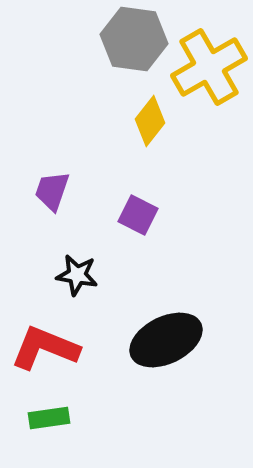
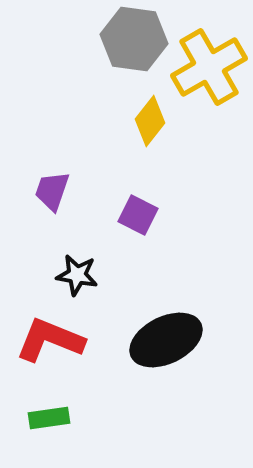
red L-shape: moved 5 px right, 8 px up
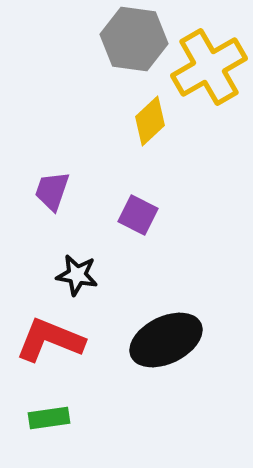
yellow diamond: rotated 9 degrees clockwise
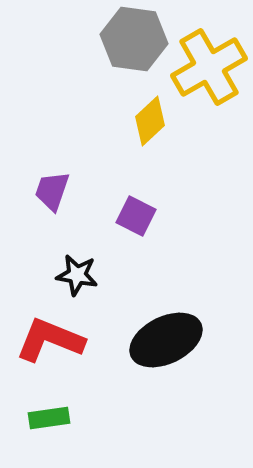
purple square: moved 2 px left, 1 px down
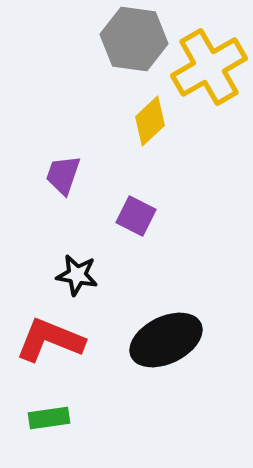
purple trapezoid: moved 11 px right, 16 px up
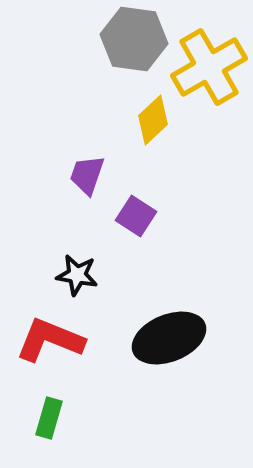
yellow diamond: moved 3 px right, 1 px up
purple trapezoid: moved 24 px right
purple square: rotated 6 degrees clockwise
black ellipse: moved 3 px right, 2 px up; rotated 4 degrees clockwise
green rectangle: rotated 66 degrees counterclockwise
